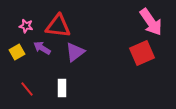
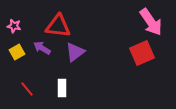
pink star: moved 12 px left
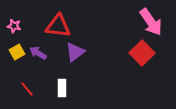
purple arrow: moved 4 px left, 5 px down
red square: rotated 20 degrees counterclockwise
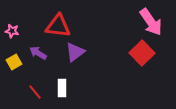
pink star: moved 2 px left, 5 px down
yellow square: moved 3 px left, 10 px down
red line: moved 8 px right, 3 px down
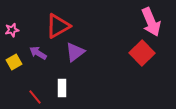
pink arrow: rotated 12 degrees clockwise
red triangle: rotated 36 degrees counterclockwise
pink star: moved 1 px up; rotated 24 degrees counterclockwise
red line: moved 5 px down
